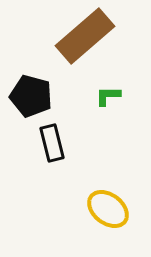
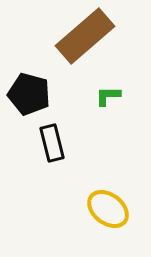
black pentagon: moved 2 px left, 2 px up
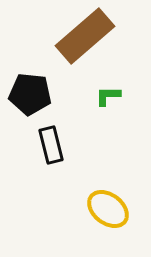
black pentagon: moved 1 px right; rotated 9 degrees counterclockwise
black rectangle: moved 1 px left, 2 px down
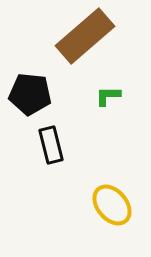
yellow ellipse: moved 4 px right, 4 px up; rotated 12 degrees clockwise
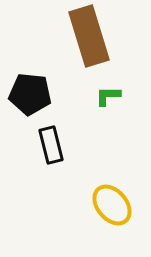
brown rectangle: moved 4 px right; rotated 66 degrees counterclockwise
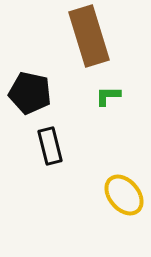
black pentagon: moved 1 px up; rotated 6 degrees clockwise
black rectangle: moved 1 px left, 1 px down
yellow ellipse: moved 12 px right, 10 px up
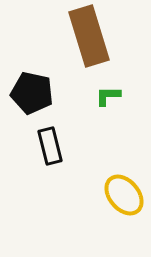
black pentagon: moved 2 px right
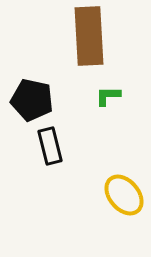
brown rectangle: rotated 14 degrees clockwise
black pentagon: moved 7 px down
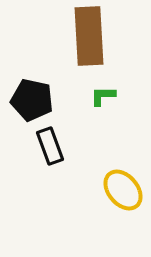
green L-shape: moved 5 px left
black rectangle: rotated 6 degrees counterclockwise
yellow ellipse: moved 1 px left, 5 px up
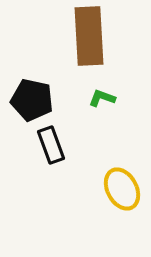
green L-shape: moved 1 px left, 2 px down; rotated 20 degrees clockwise
black rectangle: moved 1 px right, 1 px up
yellow ellipse: moved 1 px left, 1 px up; rotated 12 degrees clockwise
